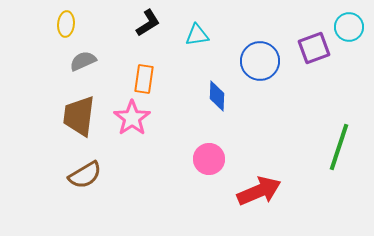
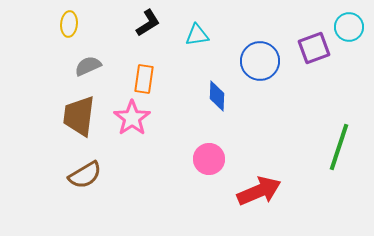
yellow ellipse: moved 3 px right
gray semicircle: moved 5 px right, 5 px down
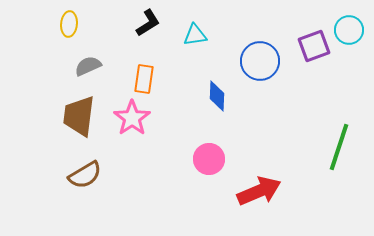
cyan circle: moved 3 px down
cyan triangle: moved 2 px left
purple square: moved 2 px up
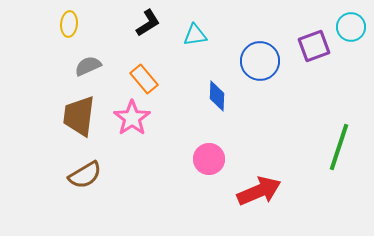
cyan circle: moved 2 px right, 3 px up
orange rectangle: rotated 48 degrees counterclockwise
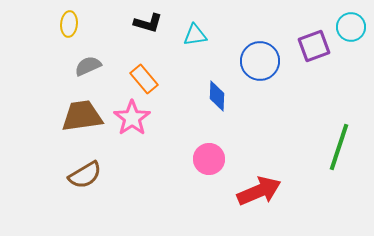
black L-shape: rotated 48 degrees clockwise
brown trapezoid: moved 3 px right; rotated 75 degrees clockwise
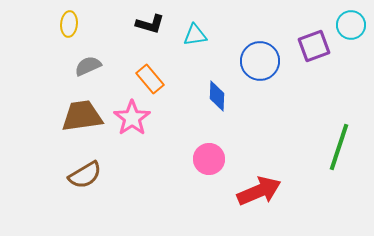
black L-shape: moved 2 px right, 1 px down
cyan circle: moved 2 px up
orange rectangle: moved 6 px right
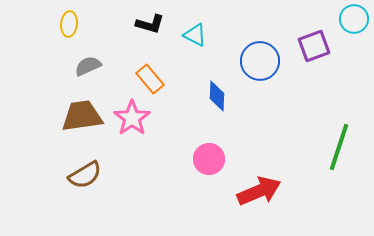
cyan circle: moved 3 px right, 6 px up
cyan triangle: rotated 35 degrees clockwise
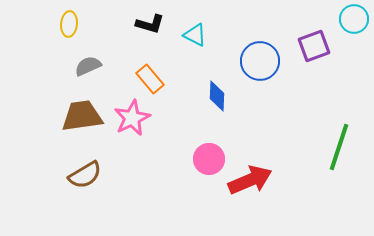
pink star: rotated 9 degrees clockwise
red arrow: moved 9 px left, 11 px up
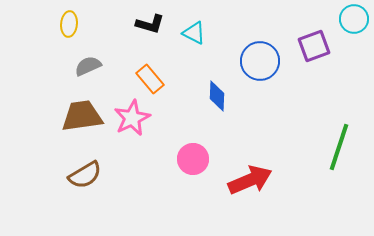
cyan triangle: moved 1 px left, 2 px up
pink circle: moved 16 px left
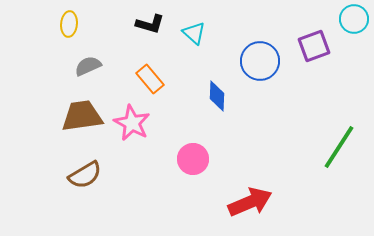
cyan triangle: rotated 15 degrees clockwise
pink star: moved 5 px down; rotated 18 degrees counterclockwise
green line: rotated 15 degrees clockwise
red arrow: moved 22 px down
